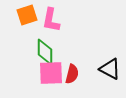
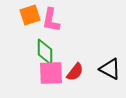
orange square: moved 3 px right
red semicircle: moved 3 px right, 2 px up; rotated 24 degrees clockwise
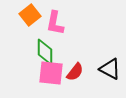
orange square: rotated 20 degrees counterclockwise
pink L-shape: moved 4 px right, 3 px down
pink square: rotated 8 degrees clockwise
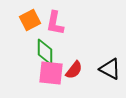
orange square: moved 5 px down; rotated 10 degrees clockwise
red semicircle: moved 1 px left, 2 px up
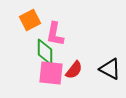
pink L-shape: moved 11 px down
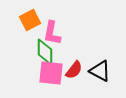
pink L-shape: moved 3 px left, 1 px up
black triangle: moved 10 px left, 2 px down
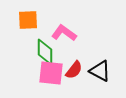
orange square: moved 2 px left; rotated 25 degrees clockwise
pink L-shape: moved 12 px right; rotated 115 degrees clockwise
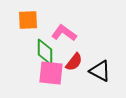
red semicircle: moved 8 px up
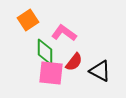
orange square: rotated 30 degrees counterclockwise
